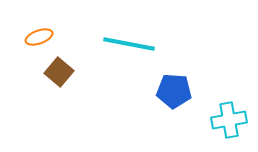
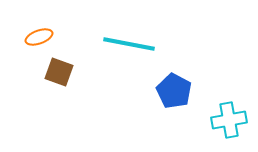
brown square: rotated 20 degrees counterclockwise
blue pentagon: rotated 24 degrees clockwise
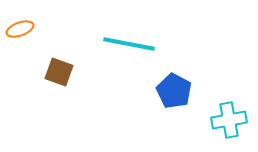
orange ellipse: moved 19 px left, 8 px up
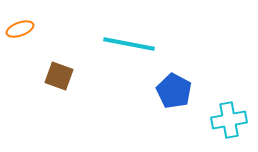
brown square: moved 4 px down
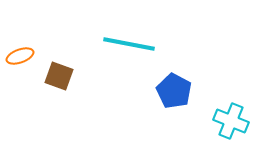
orange ellipse: moved 27 px down
cyan cross: moved 2 px right, 1 px down; rotated 32 degrees clockwise
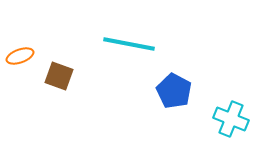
cyan cross: moved 2 px up
